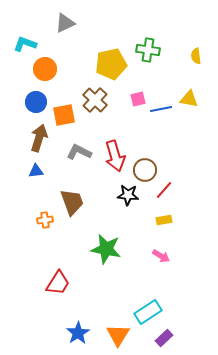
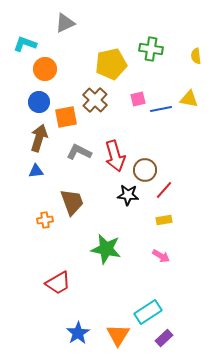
green cross: moved 3 px right, 1 px up
blue circle: moved 3 px right
orange square: moved 2 px right, 2 px down
red trapezoid: rotated 28 degrees clockwise
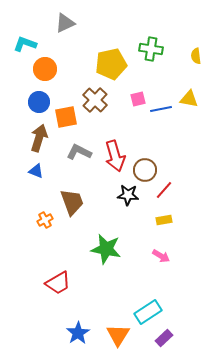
blue triangle: rotated 28 degrees clockwise
orange cross: rotated 21 degrees counterclockwise
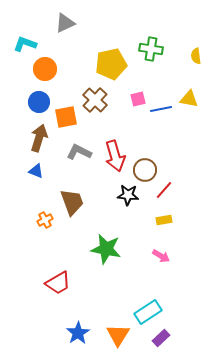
purple rectangle: moved 3 px left
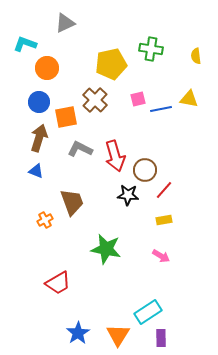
orange circle: moved 2 px right, 1 px up
gray L-shape: moved 1 px right, 3 px up
purple rectangle: rotated 48 degrees counterclockwise
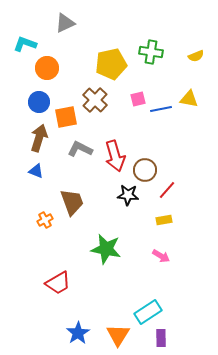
green cross: moved 3 px down
yellow semicircle: rotated 105 degrees counterclockwise
red line: moved 3 px right
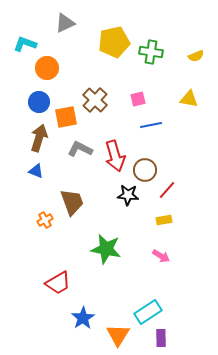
yellow pentagon: moved 3 px right, 22 px up
blue line: moved 10 px left, 16 px down
blue star: moved 5 px right, 15 px up
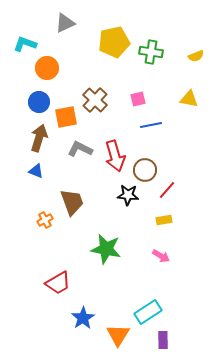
purple rectangle: moved 2 px right, 2 px down
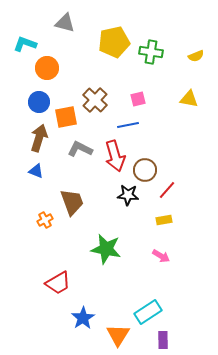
gray triangle: rotated 40 degrees clockwise
blue line: moved 23 px left
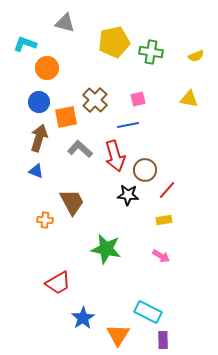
gray L-shape: rotated 15 degrees clockwise
brown trapezoid: rotated 8 degrees counterclockwise
orange cross: rotated 35 degrees clockwise
cyan rectangle: rotated 60 degrees clockwise
